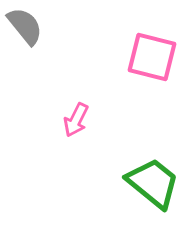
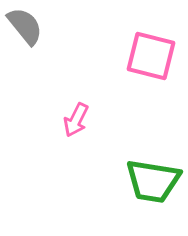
pink square: moved 1 px left, 1 px up
green trapezoid: moved 2 px up; rotated 150 degrees clockwise
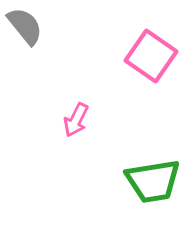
pink square: rotated 21 degrees clockwise
green trapezoid: rotated 18 degrees counterclockwise
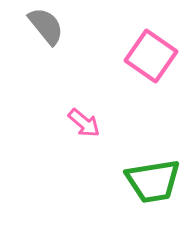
gray semicircle: moved 21 px right
pink arrow: moved 8 px right, 3 px down; rotated 76 degrees counterclockwise
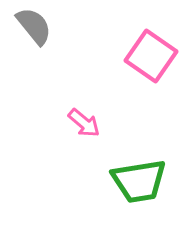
gray semicircle: moved 12 px left
green trapezoid: moved 14 px left
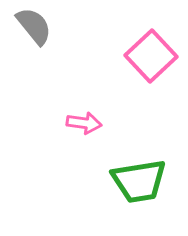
pink square: rotated 12 degrees clockwise
pink arrow: rotated 32 degrees counterclockwise
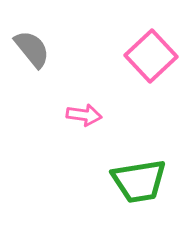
gray semicircle: moved 2 px left, 23 px down
pink arrow: moved 8 px up
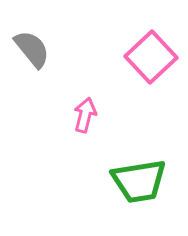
pink square: moved 1 px down
pink arrow: moved 1 px right; rotated 84 degrees counterclockwise
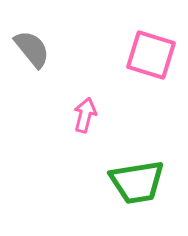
pink square: moved 2 px up; rotated 30 degrees counterclockwise
green trapezoid: moved 2 px left, 1 px down
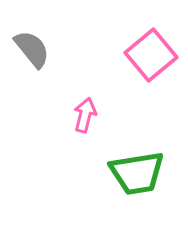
pink square: rotated 33 degrees clockwise
green trapezoid: moved 9 px up
